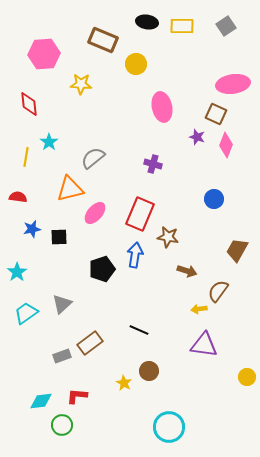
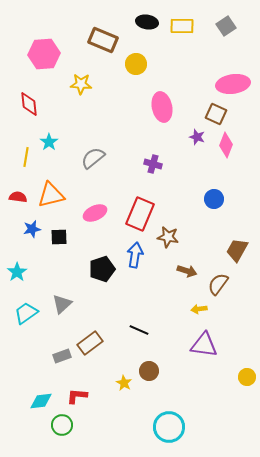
orange triangle at (70, 189): moved 19 px left, 6 px down
pink ellipse at (95, 213): rotated 25 degrees clockwise
brown semicircle at (218, 291): moved 7 px up
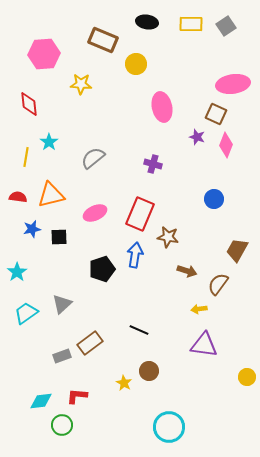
yellow rectangle at (182, 26): moved 9 px right, 2 px up
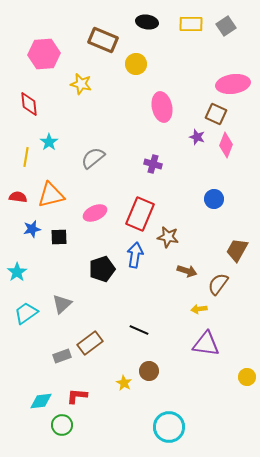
yellow star at (81, 84): rotated 10 degrees clockwise
purple triangle at (204, 345): moved 2 px right, 1 px up
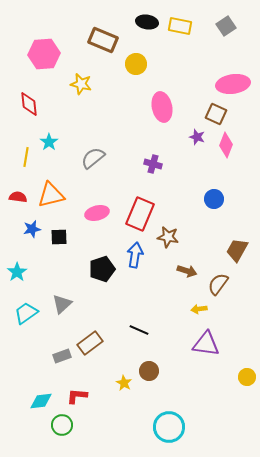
yellow rectangle at (191, 24): moved 11 px left, 2 px down; rotated 10 degrees clockwise
pink ellipse at (95, 213): moved 2 px right; rotated 10 degrees clockwise
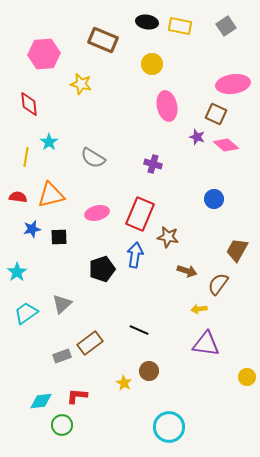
yellow circle at (136, 64): moved 16 px right
pink ellipse at (162, 107): moved 5 px right, 1 px up
pink diamond at (226, 145): rotated 70 degrees counterclockwise
gray semicircle at (93, 158): rotated 110 degrees counterclockwise
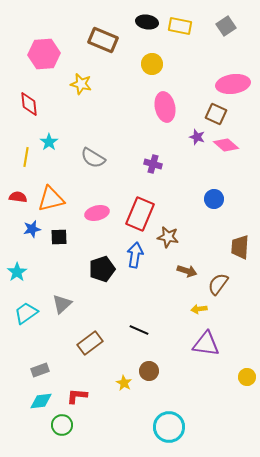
pink ellipse at (167, 106): moved 2 px left, 1 px down
orange triangle at (51, 195): moved 4 px down
brown trapezoid at (237, 250): moved 3 px right, 3 px up; rotated 25 degrees counterclockwise
gray rectangle at (62, 356): moved 22 px left, 14 px down
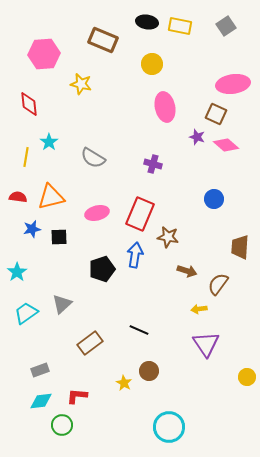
orange triangle at (51, 199): moved 2 px up
purple triangle at (206, 344): rotated 48 degrees clockwise
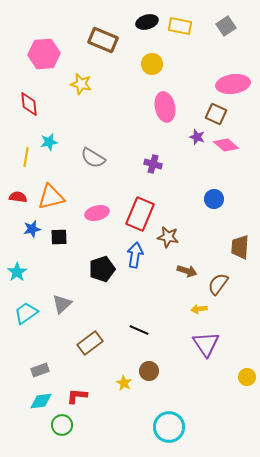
black ellipse at (147, 22): rotated 25 degrees counterclockwise
cyan star at (49, 142): rotated 24 degrees clockwise
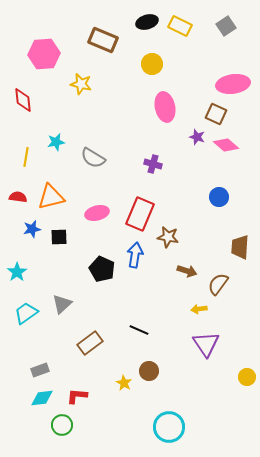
yellow rectangle at (180, 26): rotated 15 degrees clockwise
red diamond at (29, 104): moved 6 px left, 4 px up
cyan star at (49, 142): moved 7 px right
blue circle at (214, 199): moved 5 px right, 2 px up
black pentagon at (102, 269): rotated 30 degrees counterclockwise
cyan diamond at (41, 401): moved 1 px right, 3 px up
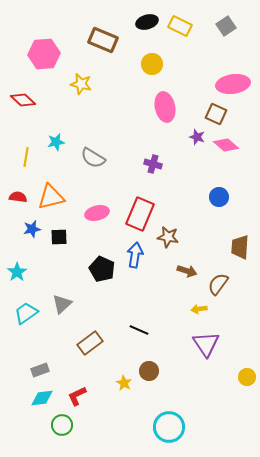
red diamond at (23, 100): rotated 40 degrees counterclockwise
red L-shape at (77, 396): rotated 30 degrees counterclockwise
